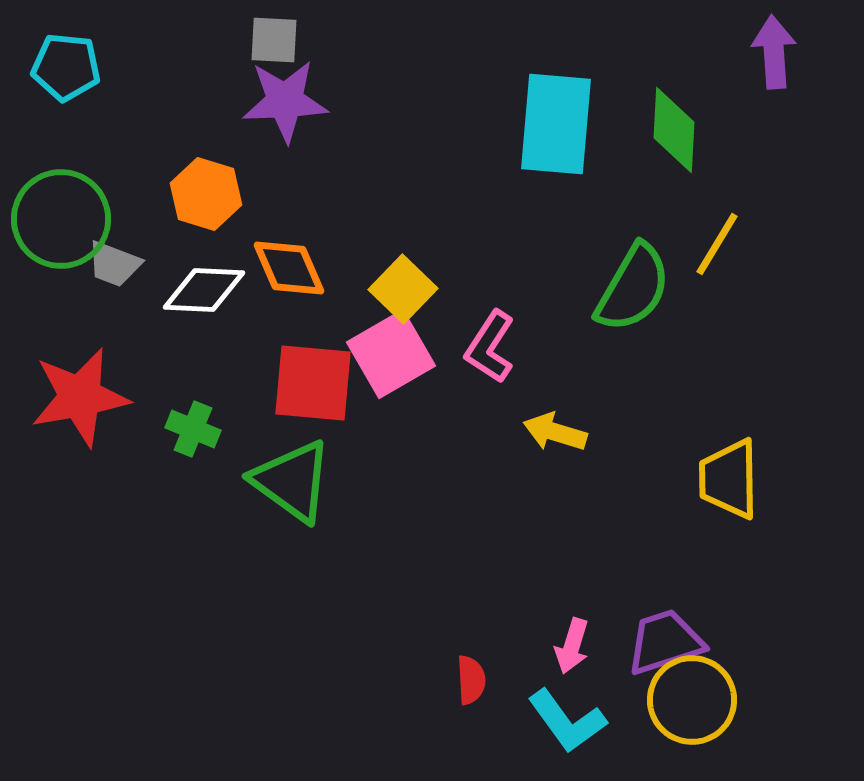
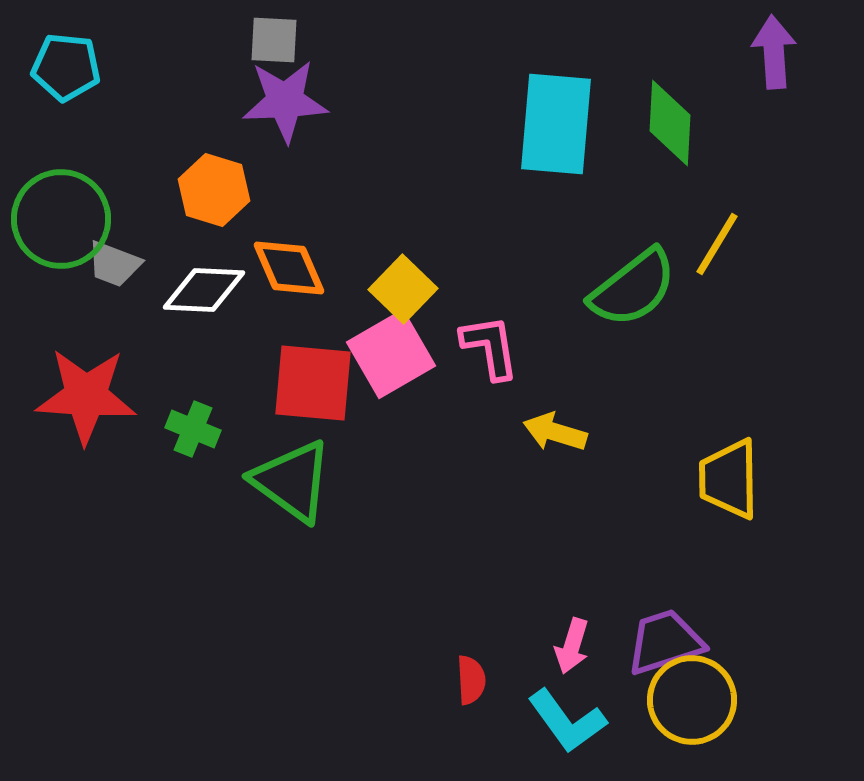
green diamond: moved 4 px left, 7 px up
orange hexagon: moved 8 px right, 4 px up
green semicircle: rotated 22 degrees clockwise
pink L-shape: rotated 138 degrees clockwise
red star: moved 6 px right, 1 px up; rotated 14 degrees clockwise
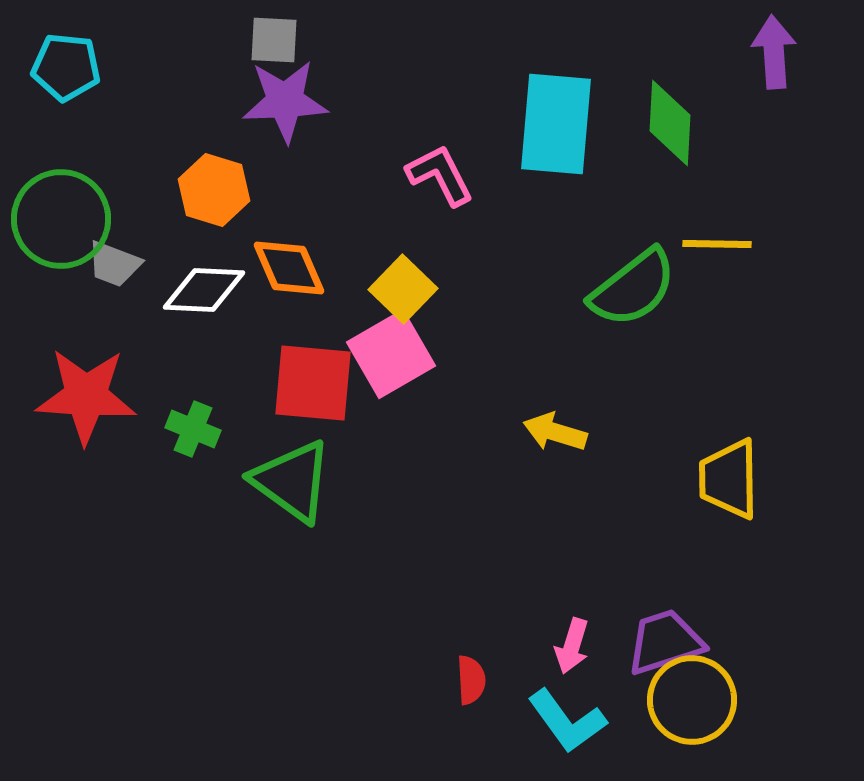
yellow line: rotated 60 degrees clockwise
pink L-shape: moved 50 px left, 172 px up; rotated 18 degrees counterclockwise
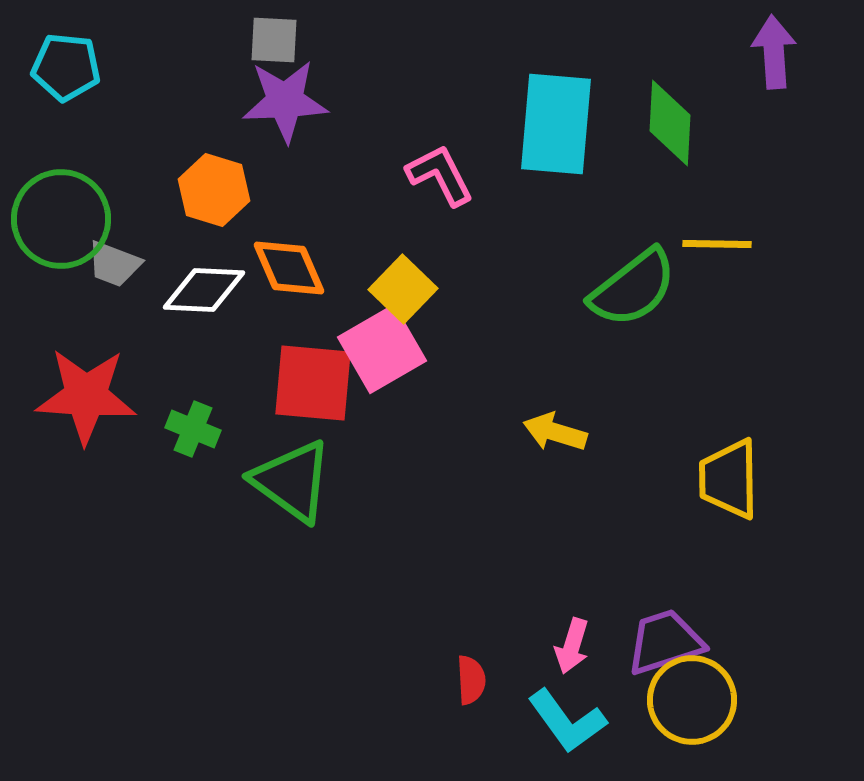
pink square: moved 9 px left, 5 px up
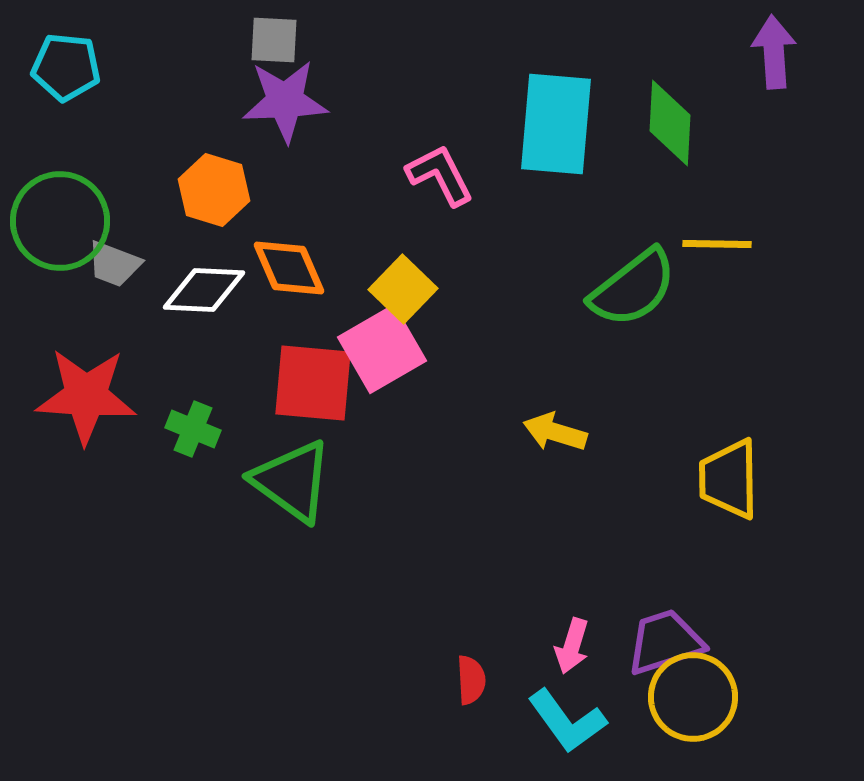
green circle: moved 1 px left, 2 px down
yellow circle: moved 1 px right, 3 px up
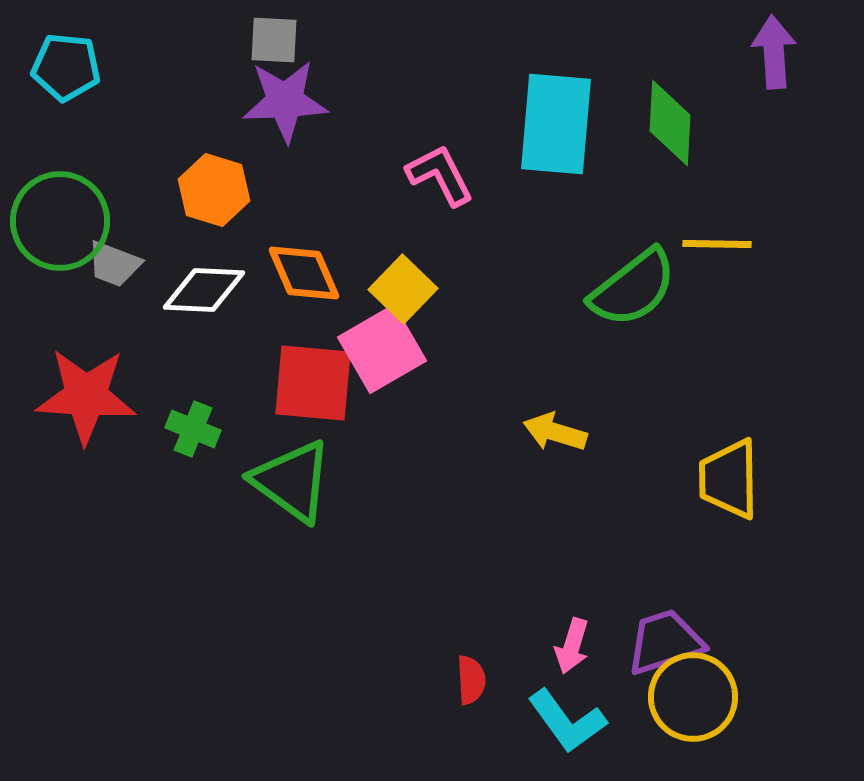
orange diamond: moved 15 px right, 5 px down
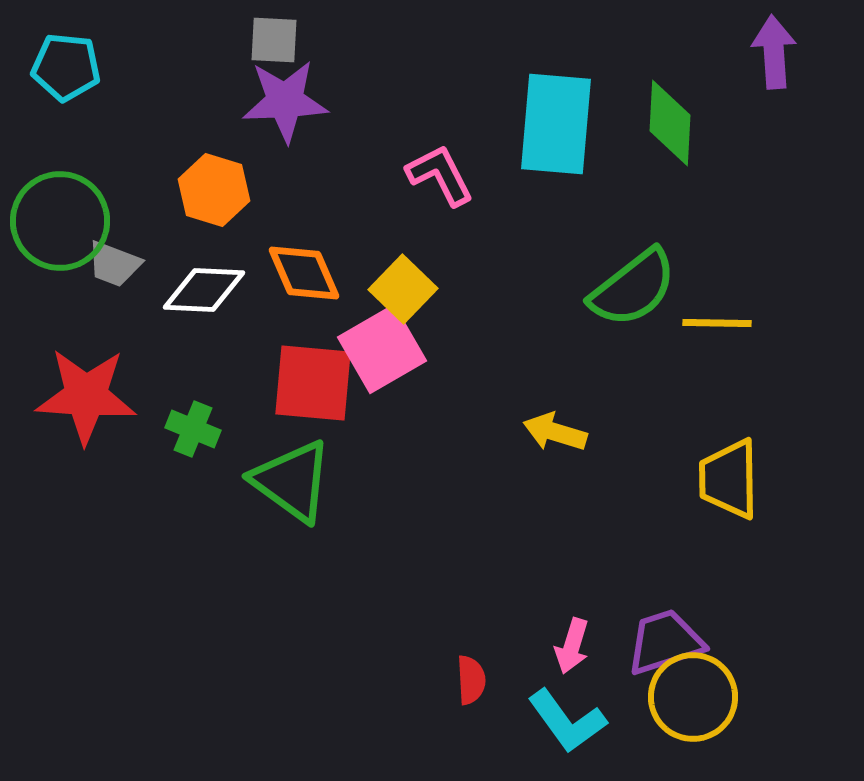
yellow line: moved 79 px down
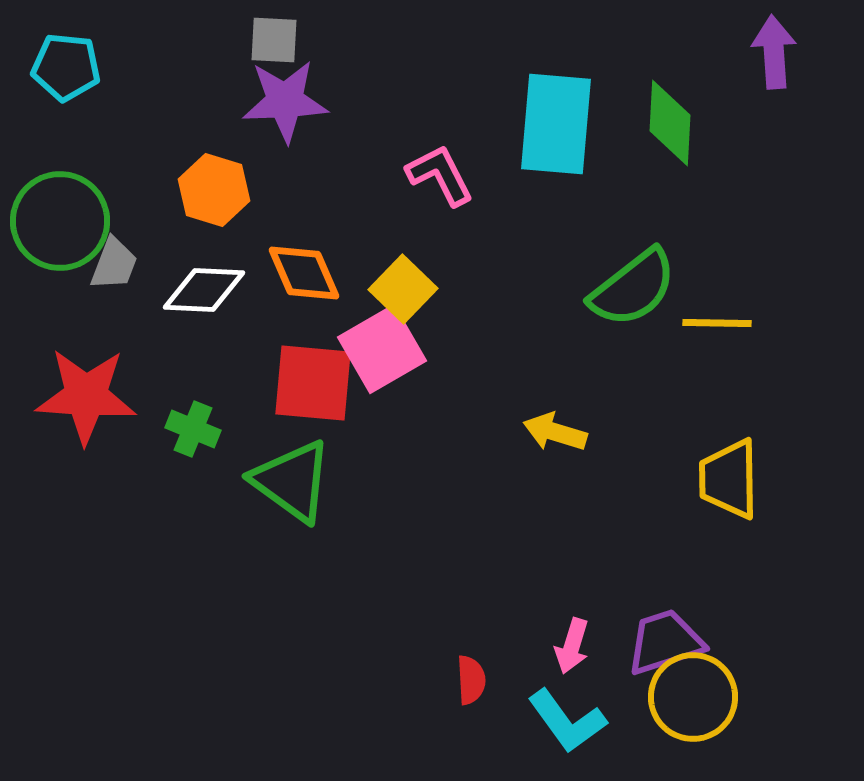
gray trapezoid: rotated 90 degrees counterclockwise
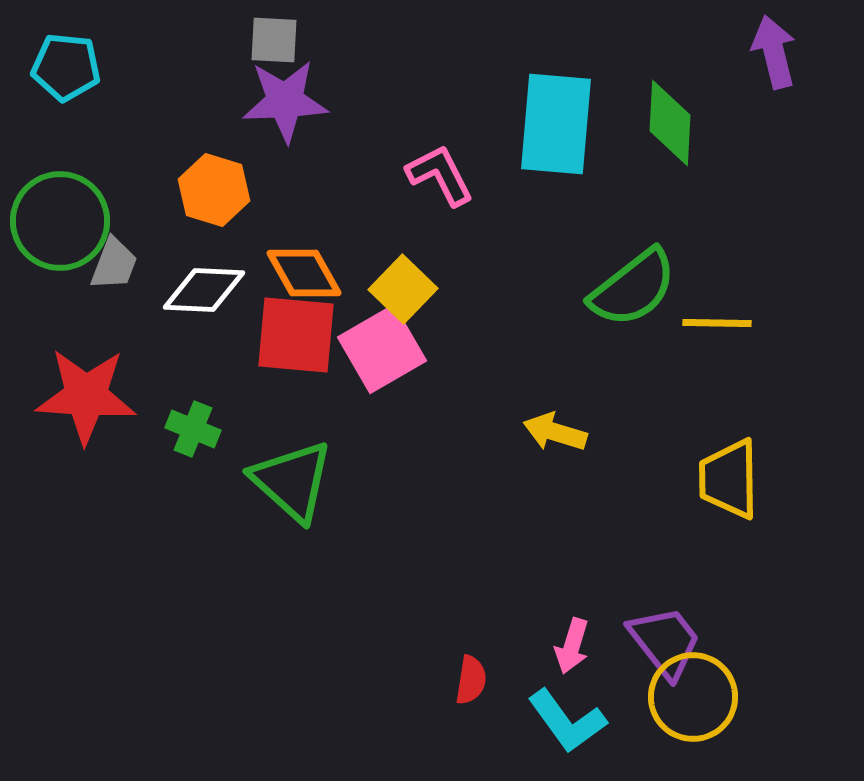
purple arrow: rotated 10 degrees counterclockwise
orange diamond: rotated 6 degrees counterclockwise
red square: moved 17 px left, 48 px up
green triangle: rotated 6 degrees clockwise
purple trapezoid: rotated 70 degrees clockwise
red semicircle: rotated 12 degrees clockwise
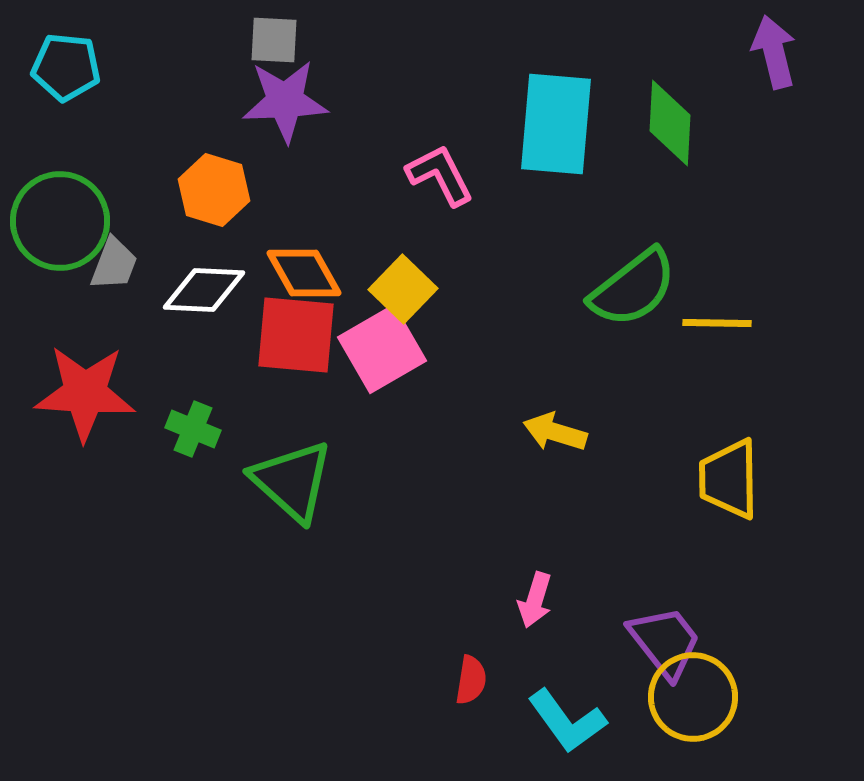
red star: moved 1 px left, 3 px up
pink arrow: moved 37 px left, 46 px up
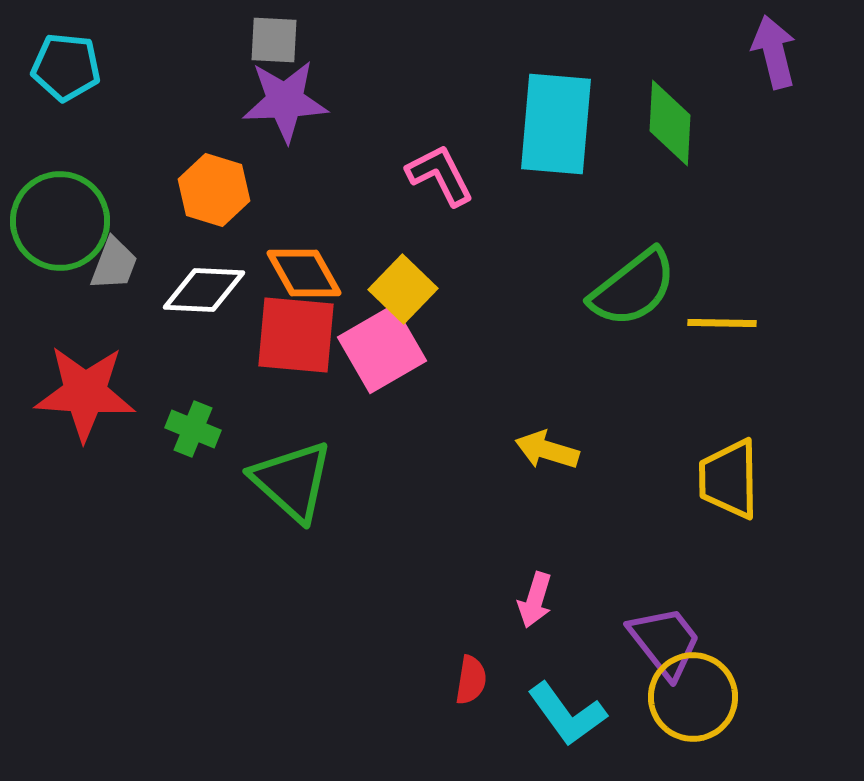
yellow line: moved 5 px right
yellow arrow: moved 8 px left, 18 px down
cyan L-shape: moved 7 px up
